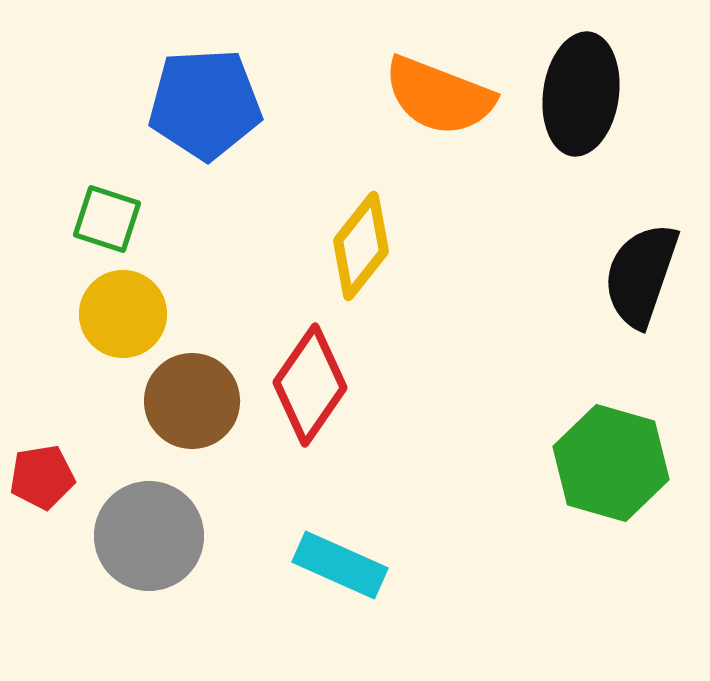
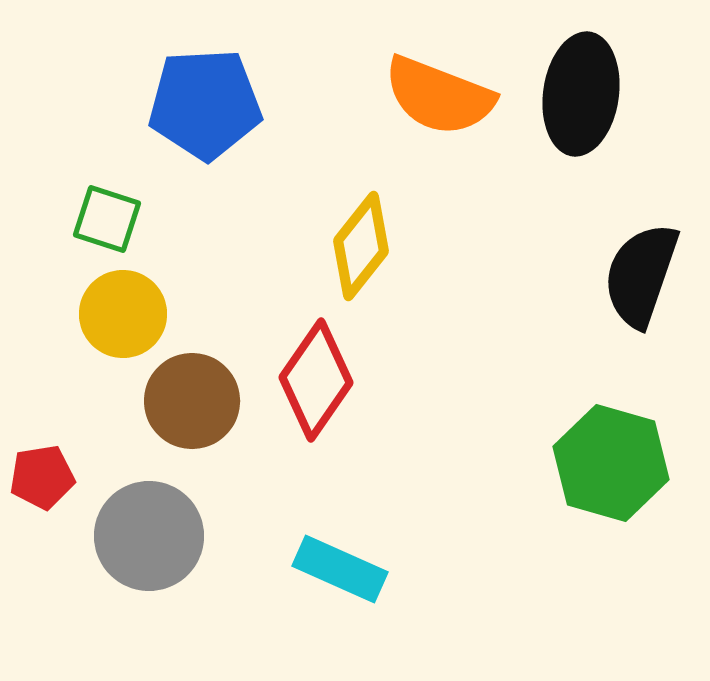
red diamond: moved 6 px right, 5 px up
cyan rectangle: moved 4 px down
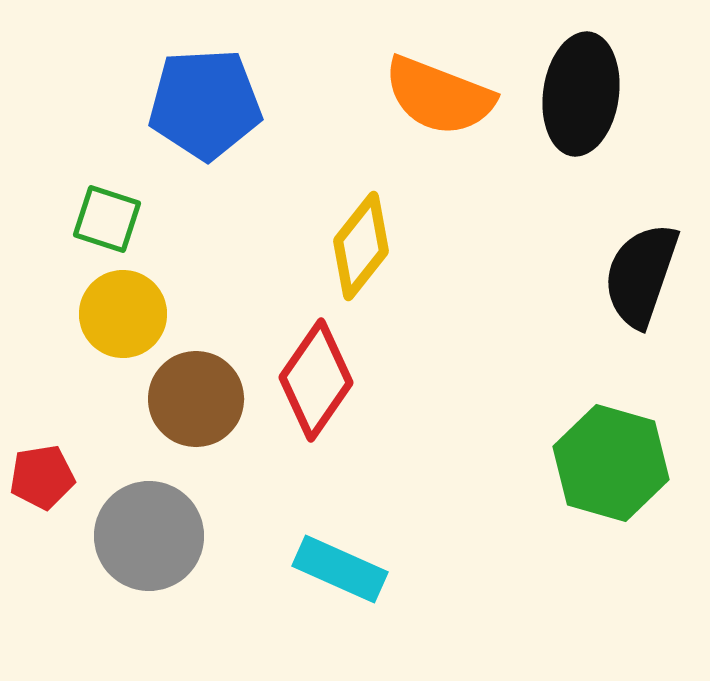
brown circle: moved 4 px right, 2 px up
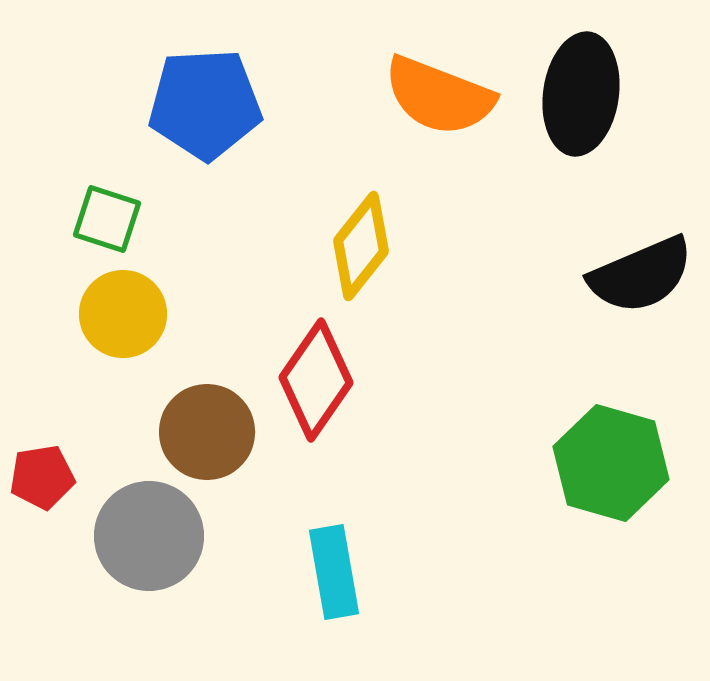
black semicircle: rotated 132 degrees counterclockwise
brown circle: moved 11 px right, 33 px down
cyan rectangle: moved 6 px left, 3 px down; rotated 56 degrees clockwise
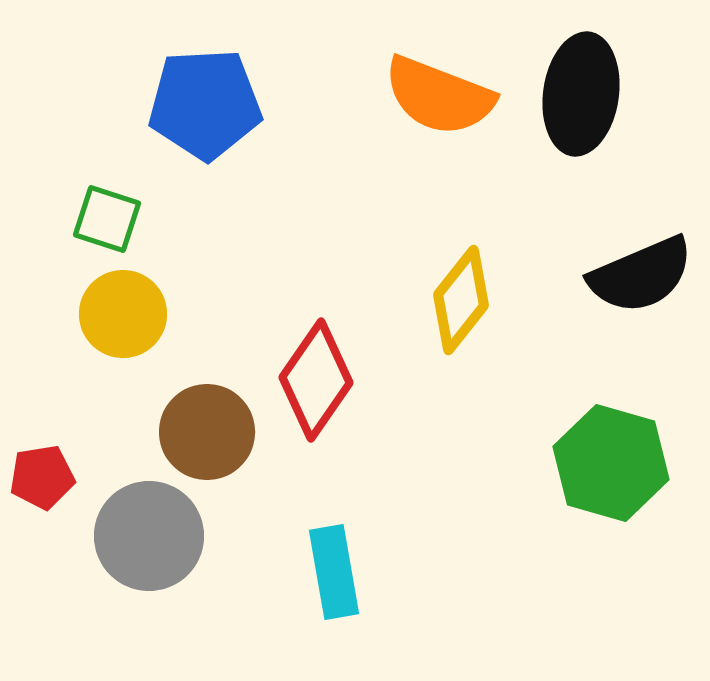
yellow diamond: moved 100 px right, 54 px down
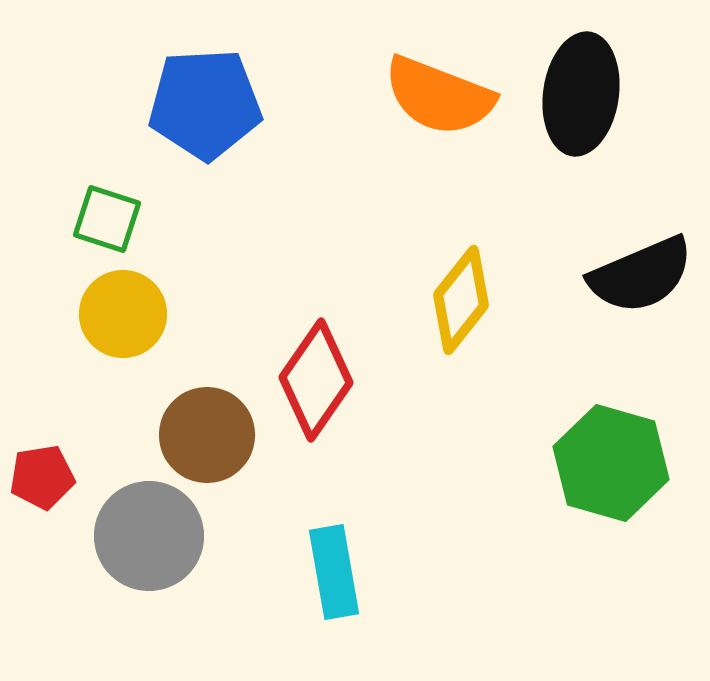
brown circle: moved 3 px down
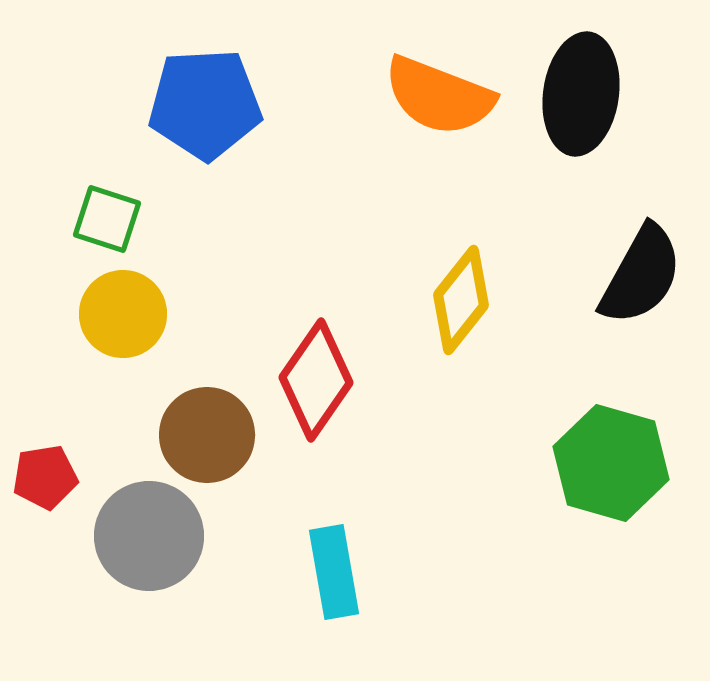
black semicircle: rotated 38 degrees counterclockwise
red pentagon: moved 3 px right
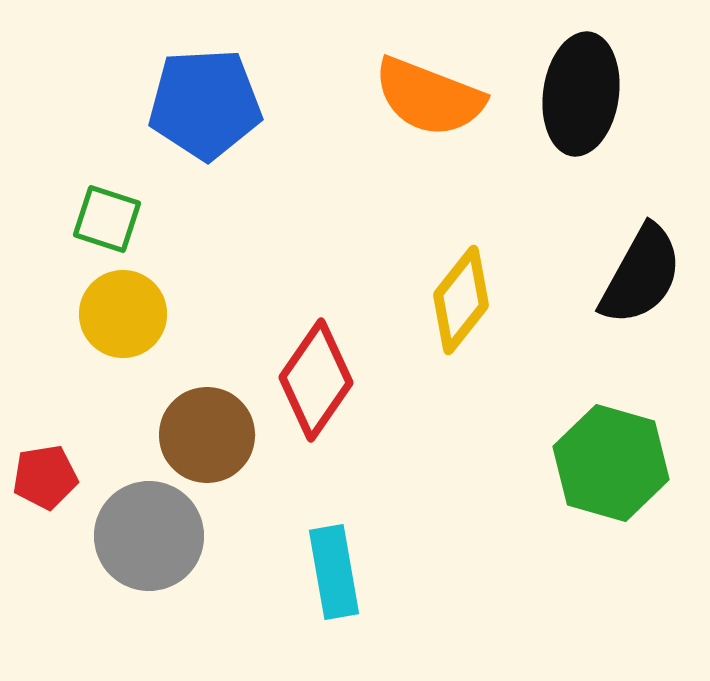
orange semicircle: moved 10 px left, 1 px down
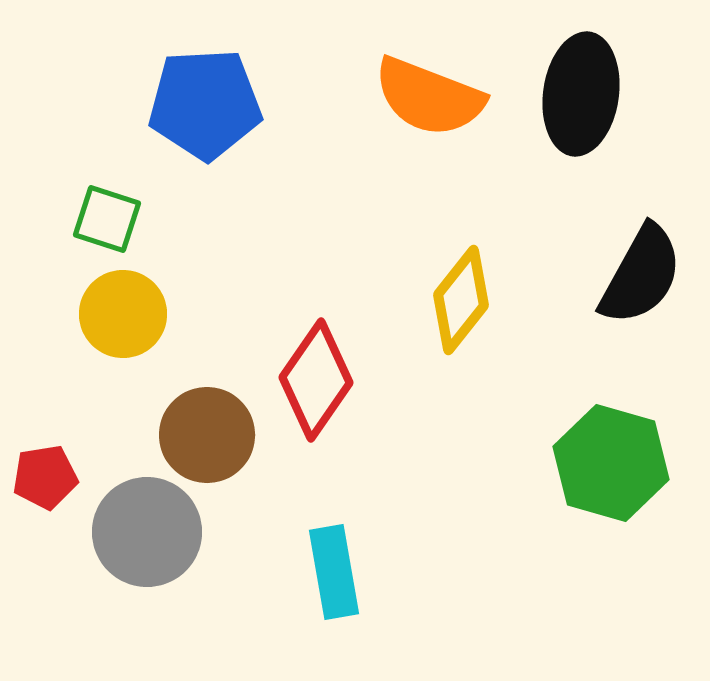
gray circle: moved 2 px left, 4 px up
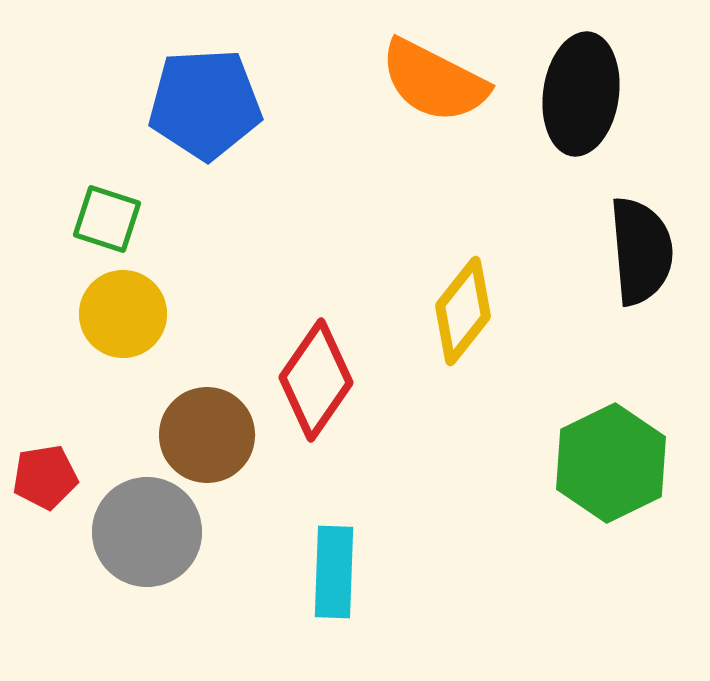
orange semicircle: moved 5 px right, 16 px up; rotated 6 degrees clockwise
black semicircle: moved 24 px up; rotated 34 degrees counterclockwise
yellow diamond: moved 2 px right, 11 px down
green hexagon: rotated 18 degrees clockwise
cyan rectangle: rotated 12 degrees clockwise
